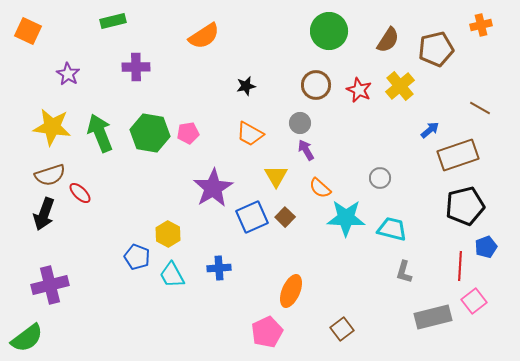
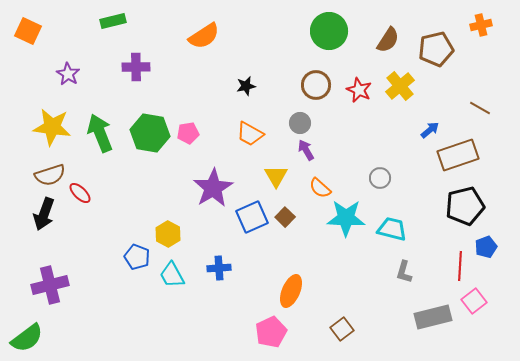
pink pentagon at (267, 332): moved 4 px right
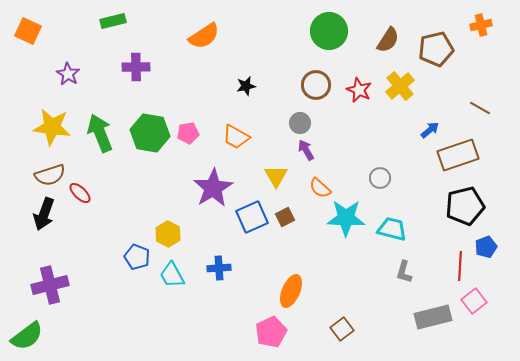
orange trapezoid at (250, 134): moved 14 px left, 3 px down
brown square at (285, 217): rotated 18 degrees clockwise
green semicircle at (27, 338): moved 2 px up
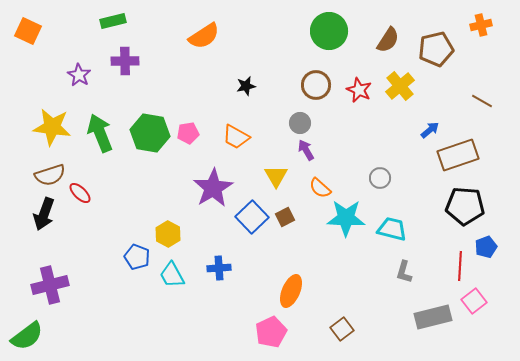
purple cross at (136, 67): moved 11 px left, 6 px up
purple star at (68, 74): moved 11 px right, 1 px down
brown line at (480, 108): moved 2 px right, 7 px up
black pentagon at (465, 206): rotated 18 degrees clockwise
blue square at (252, 217): rotated 20 degrees counterclockwise
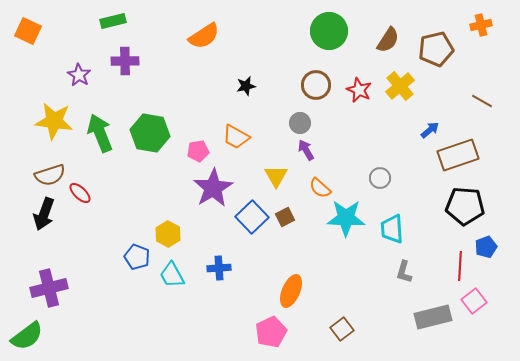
yellow star at (52, 127): moved 2 px right, 6 px up
pink pentagon at (188, 133): moved 10 px right, 18 px down
cyan trapezoid at (392, 229): rotated 108 degrees counterclockwise
purple cross at (50, 285): moved 1 px left, 3 px down
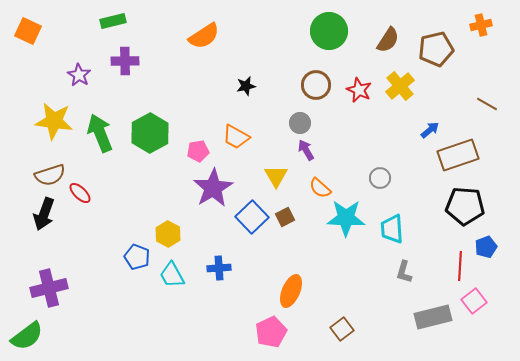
brown line at (482, 101): moved 5 px right, 3 px down
green hexagon at (150, 133): rotated 21 degrees clockwise
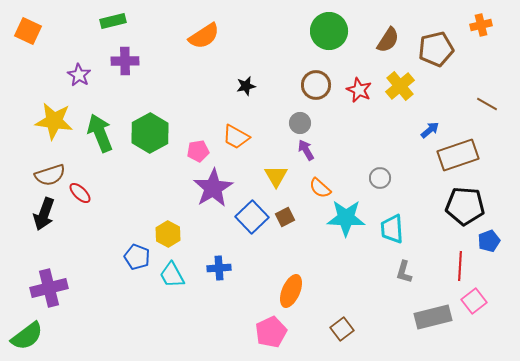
blue pentagon at (486, 247): moved 3 px right, 6 px up
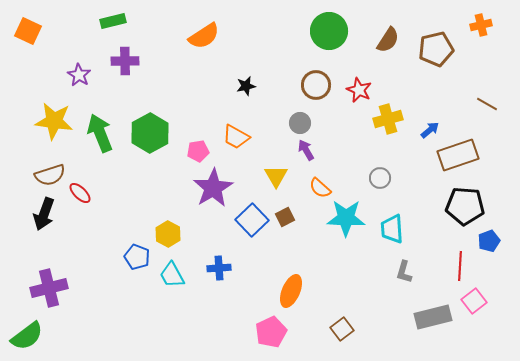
yellow cross at (400, 86): moved 12 px left, 33 px down; rotated 24 degrees clockwise
blue square at (252, 217): moved 3 px down
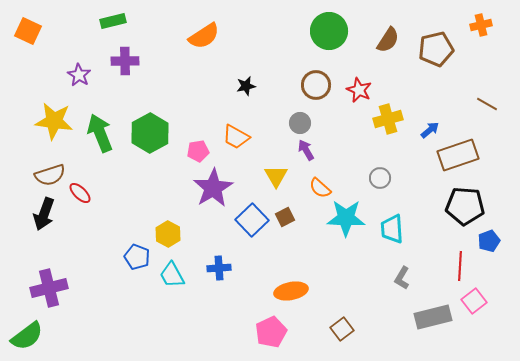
gray L-shape at (404, 272): moved 2 px left, 6 px down; rotated 15 degrees clockwise
orange ellipse at (291, 291): rotated 56 degrees clockwise
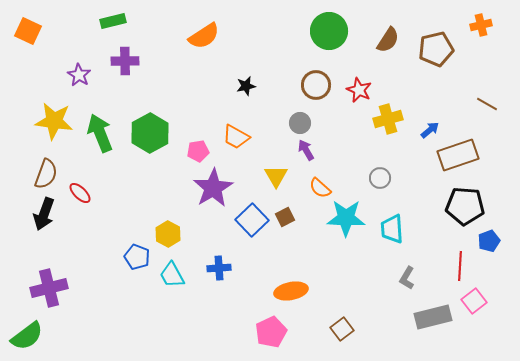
brown semicircle at (50, 175): moved 4 px left, 1 px up; rotated 52 degrees counterclockwise
gray L-shape at (402, 278): moved 5 px right
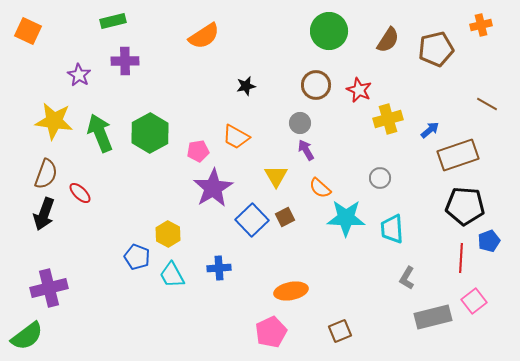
red line at (460, 266): moved 1 px right, 8 px up
brown square at (342, 329): moved 2 px left, 2 px down; rotated 15 degrees clockwise
